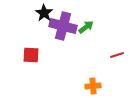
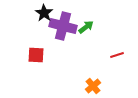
red square: moved 5 px right
orange cross: rotated 35 degrees counterclockwise
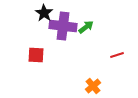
purple cross: rotated 8 degrees counterclockwise
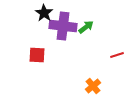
red square: moved 1 px right
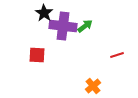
green arrow: moved 1 px left, 1 px up
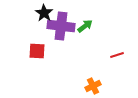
purple cross: moved 2 px left
red square: moved 4 px up
orange cross: rotated 14 degrees clockwise
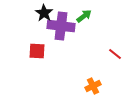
green arrow: moved 1 px left, 10 px up
red line: moved 2 px left, 1 px up; rotated 56 degrees clockwise
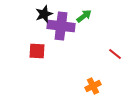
black star: moved 1 px down; rotated 18 degrees clockwise
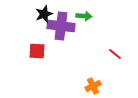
green arrow: rotated 42 degrees clockwise
